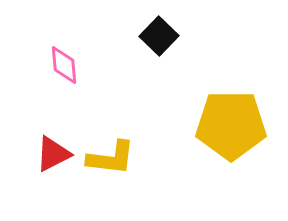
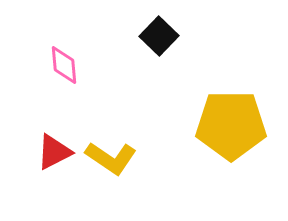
red triangle: moved 1 px right, 2 px up
yellow L-shape: rotated 27 degrees clockwise
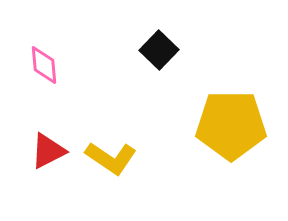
black square: moved 14 px down
pink diamond: moved 20 px left
red triangle: moved 6 px left, 1 px up
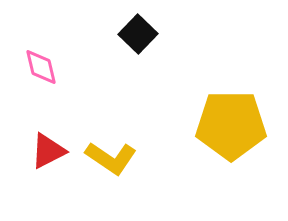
black square: moved 21 px left, 16 px up
pink diamond: moved 3 px left, 2 px down; rotated 9 degrees counterclockwise
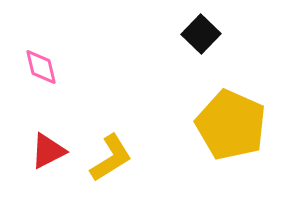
black square: moved 63 px right
yellow pentagon: rotated 24 degrees clockwise
yellow L-shape: rotated 66 degrees counterclockwise
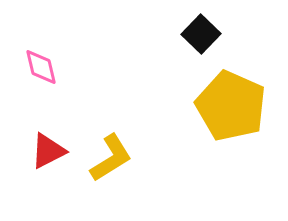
yellow pentagon: moved 19 px up
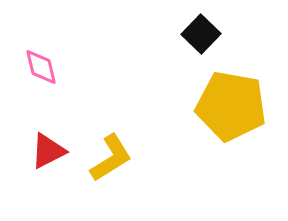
yellow pentagon: rotated 14 degrees counterclockwise
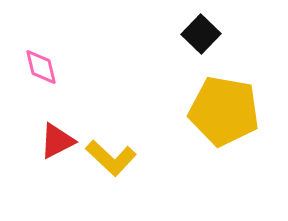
yellow pentagon: moved 7 px left, 5 px down
red triangle: moved 9 px right, 10 px up
yellow L-shape: rotated 75 degrees clockwise
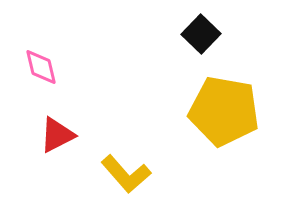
red triangle: moved 6 px up
yellow L-shape: moved 15 px right, 16 px down; rotated 6 degrees clockwise
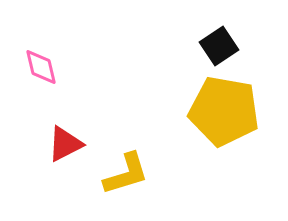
black square: moved 18 px right, 12 px down; rotated 12 degrees clockwise
red triangle: moved 8 px right, 9 px down
yellow L-shape: rotated 66 degrees counterclockwise
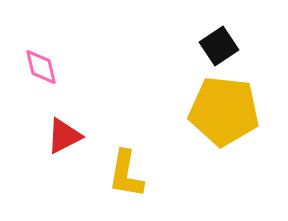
yellow pentagon: rotated 4 degrees counterclockwise
red triangle: moved 1 px left, 8 px up
yellow L-shape: rotated 117 degrees clockwise
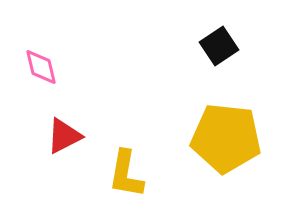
yellow pentagon: moved 2 px right, 27 px down
